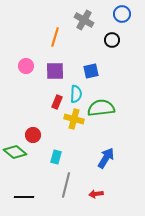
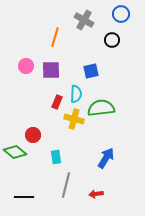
blue circle: moved 1 px left
purple square: moved 4 px left, 1 px up
cyan rectangle: rotated 24 degrees counterclockwise
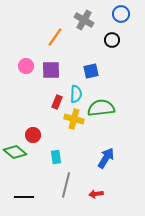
orange line: rotated 18 degrees clockwise
